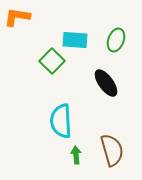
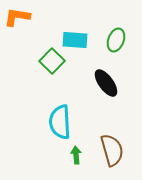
cyan semicircle: moved 1 px left, 1 px down
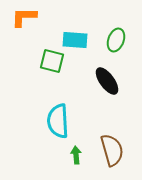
orange L-shape: moved 7 px right; rotated 8 degrees counterclockwise
green square: rotated 30 degrees counterclockwise
black ellipse: moved 1 px right, 2 px up
cyan semicircle: moved 2 px left, 1 px up
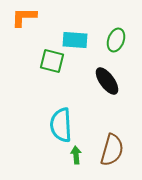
cyan semicircle: moved 3 px right, 4 px down
brown semicircle: rotated 32 degrees clockwise
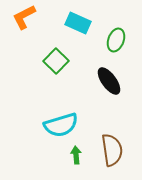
orange L-shape: rotated 28 degrees counterclockwise
cyan rectangle: moved 3 px right, 17 px up; rotated 20 degrees clockwise
green square: moved 4 px right; rotated 30 degrees clockwise
black ellipse: moved 2 px right
cyan semicircle: rotated 104 degrees counterclockwise
brown semicircle: rotated 24 degrees counterclockwise
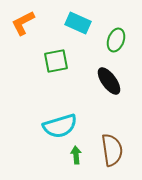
orange L-shape: moved 1 px left, 6 px down
green square: rotated 35 degrees clockwise
cyan semicircle: moved 1 px left, 1 px down
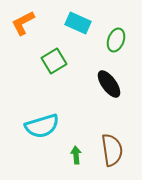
green square: moved 2 px left; rotated 20 degrees counterclockwise
black ellipse: moved 3 px down
cyan semicircle: moved 18 px left
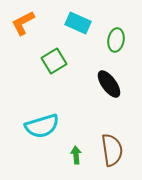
green ellipse: rotated 10 degrees counterclockwise
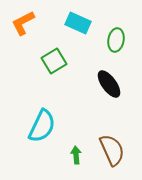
cyan semicircle: rotated 48 degrees counterclockwise
brown semicircle: rotated 16 degrees counterclockwise
